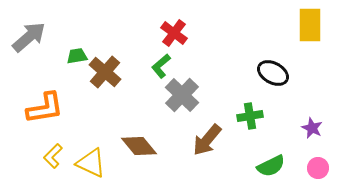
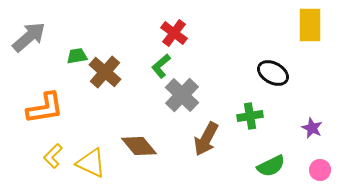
brown arrow: moved 1 px left, 1 px up; rotated 12 degrees counterclockwise
pink circle: moved 2 px right, 2 px down
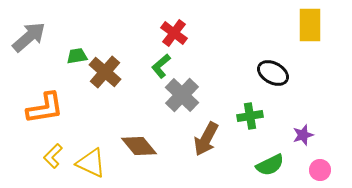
purple star: moved 9 px left, 7 px down; rotated 30 degrees clockwise
green semicircle: moved 1 px left, 1 px up
